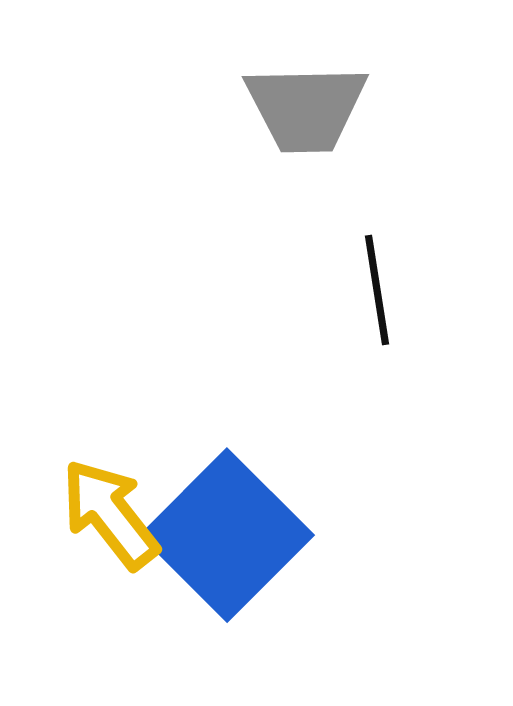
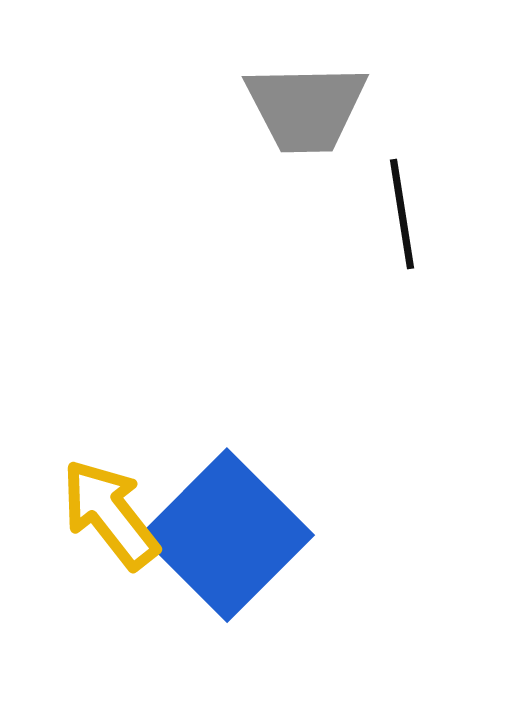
black line: moved 25 px right, 76 px up
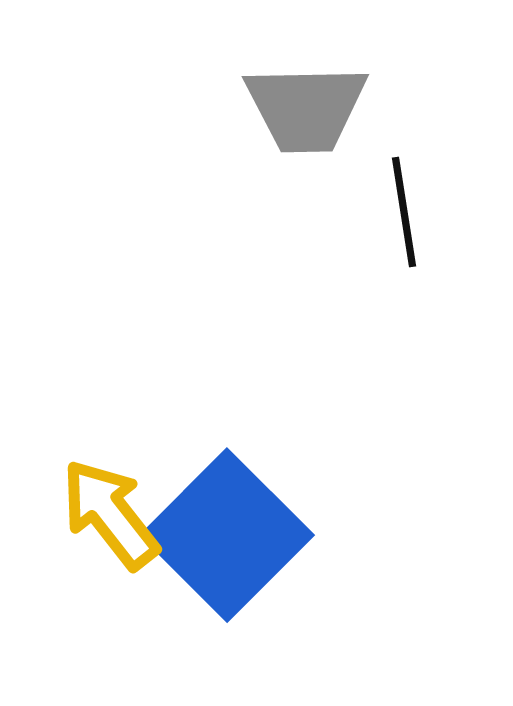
black line: moved 2 px right, 2 px up
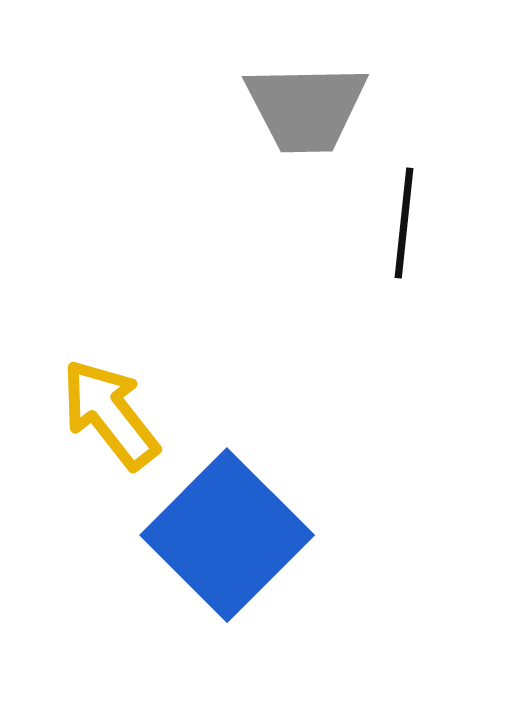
black line: moved 11 px down; rotated 15 degrees clockwise
yellow arrow: moved 100 px up
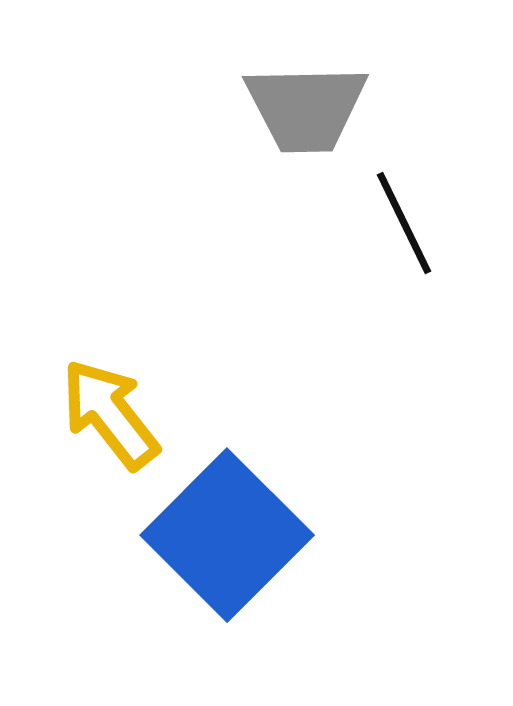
black line: rotated 32 degrees counterclockwise
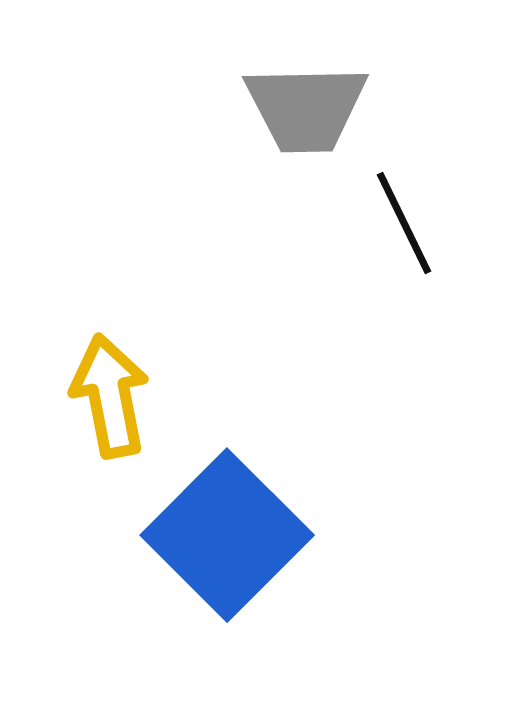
yellow arrow: moved 18 px up; rotated 27 degrees clockwise
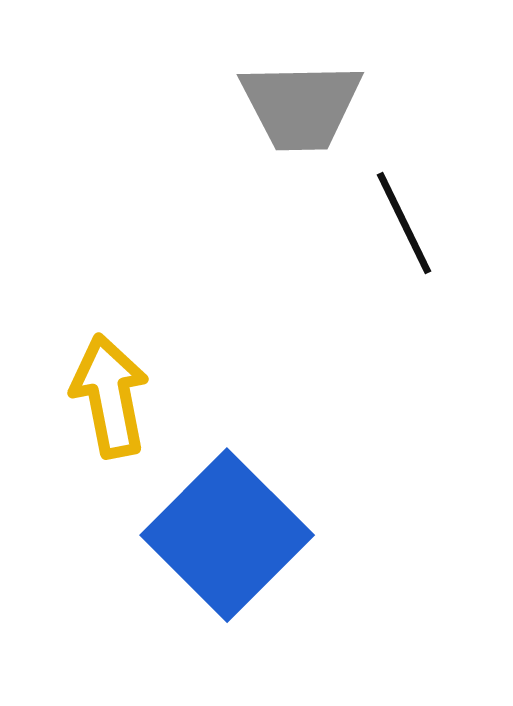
gray trapezoid: moved 5 px left, 2 px up
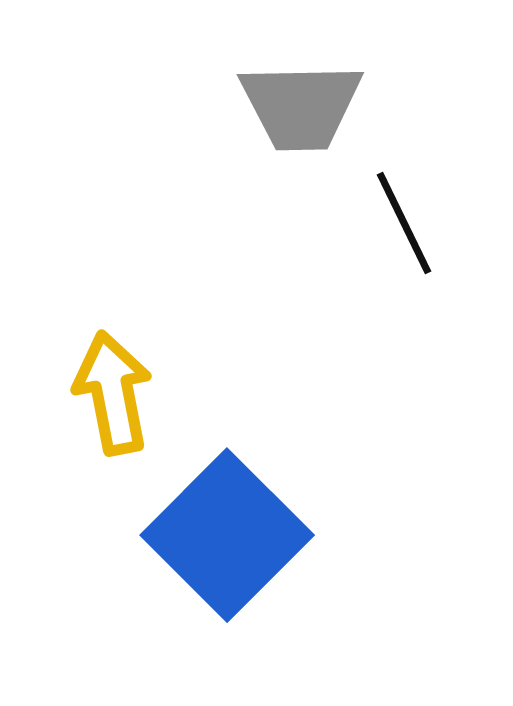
yellow arrow: moved 3 px right, 3 px up
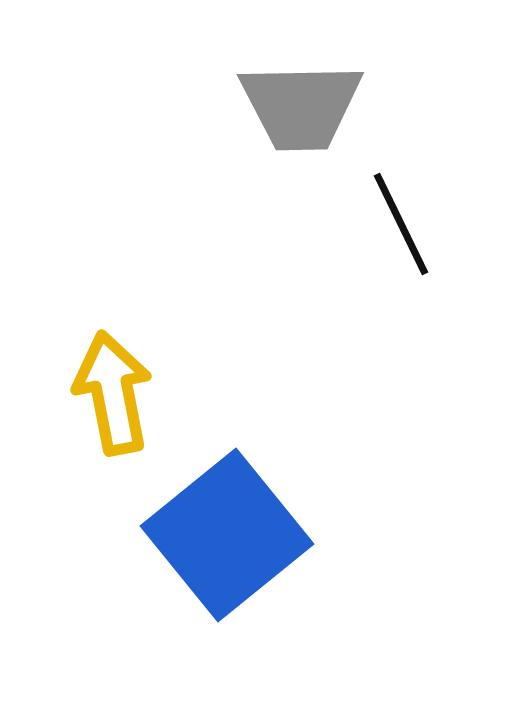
black line: moved 3 px left, 1 px down
blue square: rotated 6 degrees clockwise
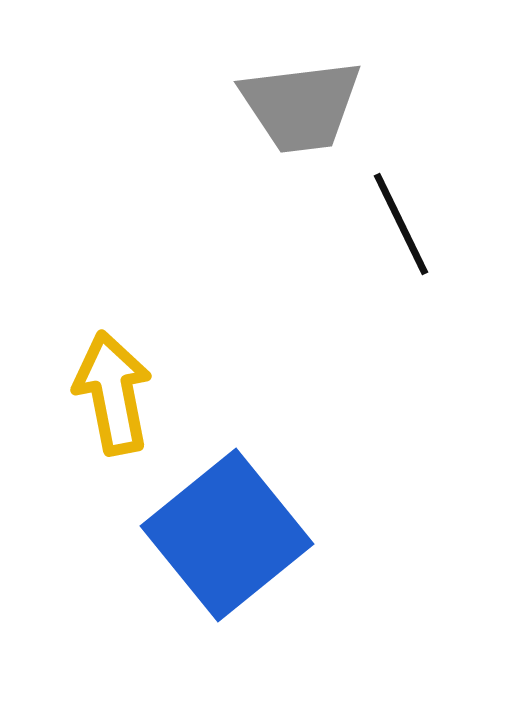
gray trapezoid: rotated 6 degrees counterclockwise
